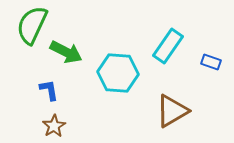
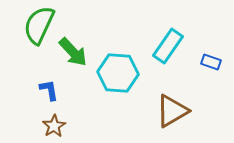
green semicircle: moved 7 px right
green arrow: moved 7 px right; rotated 20 degrees clockwise
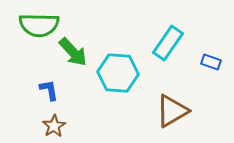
green semicircle: rotated 114 degrees counterclockwise
cyan rectangle: moved 3 px up
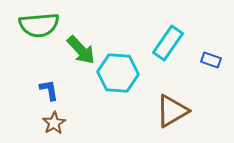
green semicircle: rotated 6 degrees counterclockwise
green arrow: moved 8 px right, 2 px up
blue rectangle: moved 2 px up
brown star: moved 3 px up
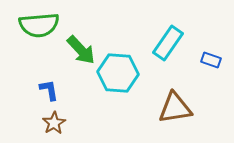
brown triangle: moved 3 px right, 3 px up; rotated 21 degrees clockwise
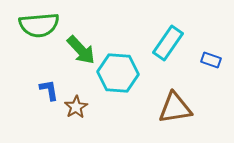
brown star: moved 22 px right, 16 px up
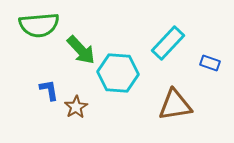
cyan rectangle: rotated 8 degrees clockwise
blue rectangle: moved 1 px left, 3 px down
brown triangle: moved 3 px up
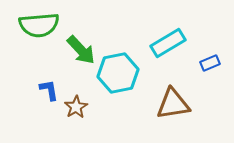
cyan rectangle: rotated 16 degrees clockwise
blue rectangle: rotated 42 degrees counterclockwise
cyan hexagon: rotated 15 degrees counterclockwise
brown triangle: moved 2 px left, 1 px up
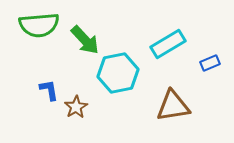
cyan rectangle: moved 1 px down
green arrow: moved 4 px right, 10 px up
brown triangle: moved 2 px down
